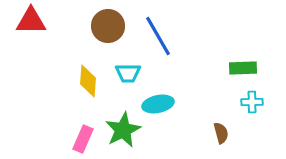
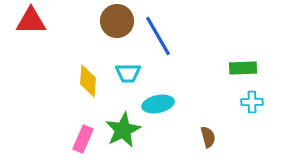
brown circle: moved 9 px right, 5 px up
brown semicircle: moved 13 px left, 4 px down
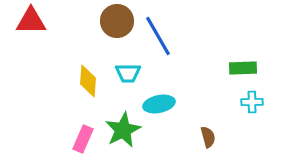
cyan ellipse: moved 1 px right
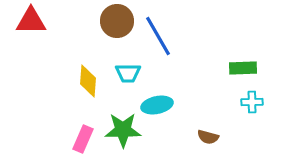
cyan ellipse: moved 2 px left, 1 px down
green star: rotated 27 degrees clockwise
brown semicircle: rotated 120 degrees clockwise
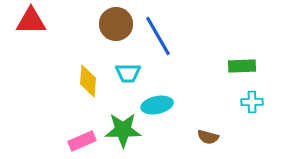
brown circle: moved 1 px left, 3 px down
green rectangle: moved 1 px left, 2 px up
pink rectangle: moved 1 px left, 2 px down; rotated 44 degrees clockwise
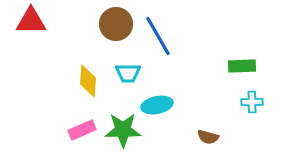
pink rectangle: moved 11 px up
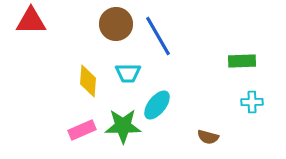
green rectangle: moved 5 px up
cyan ellipse: rotated 40 degrees counterclockwise
green star: moved 4 px up
